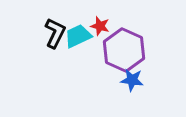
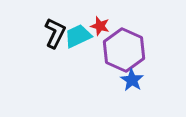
blue star: rotated 25 degrees clockwise
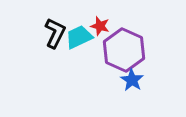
cyan trapezoid: moved 1 px right, 1 px down
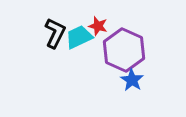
red star: moved 2 px left
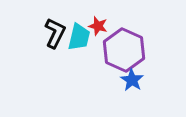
cyan trapezoid: rotated 128 degrees clockwise
